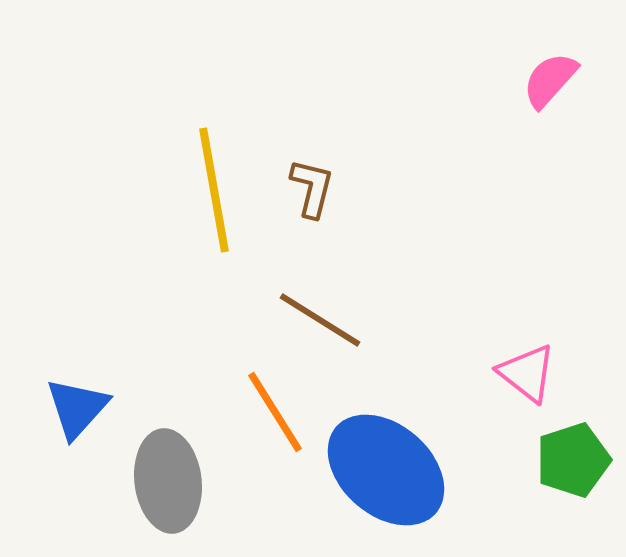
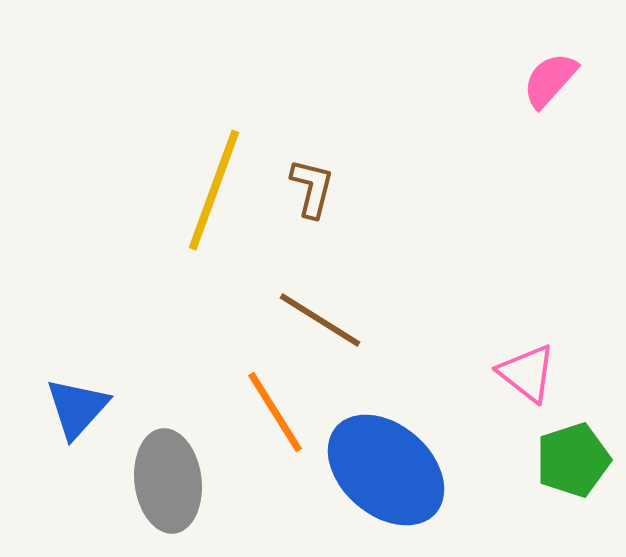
yellow line: rotated 30 degrees clockwise
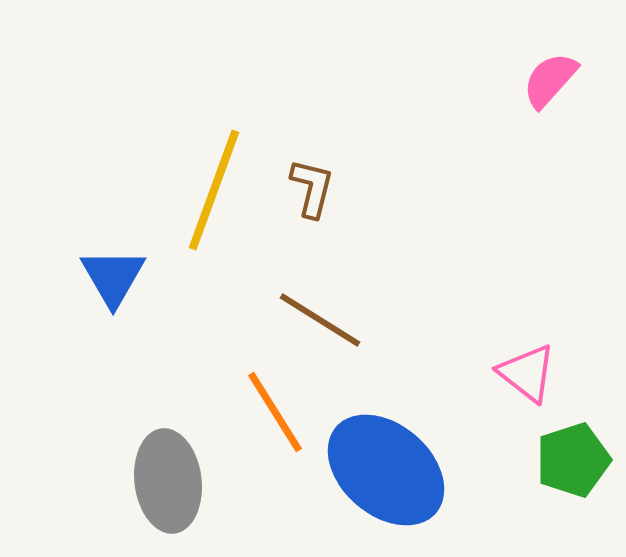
blue triangle: moved 36 px right, 131 px up; rotated 12 degrees counterclockwise
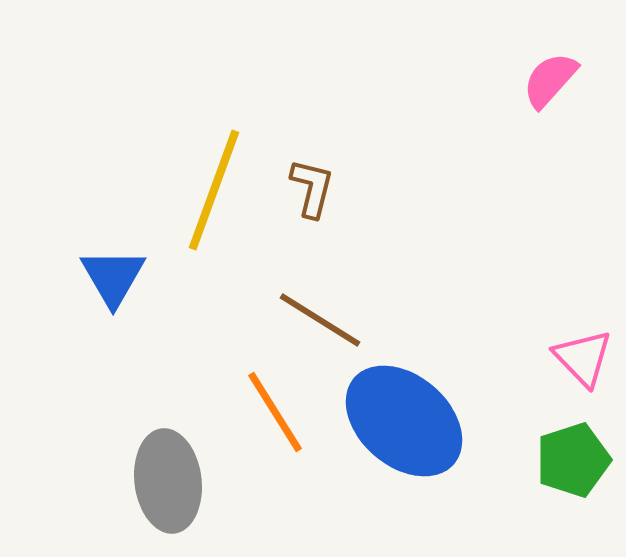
pink triangle: moved 56 px right, 15 px up; rotated 8 degrees clockwise
blue ellipse: moved 18 px right, 49 px up
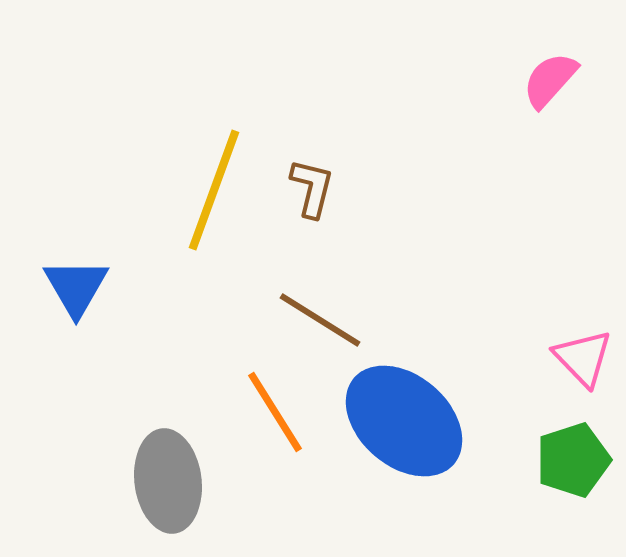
blue triangle: moved 37 px left, 10 px down
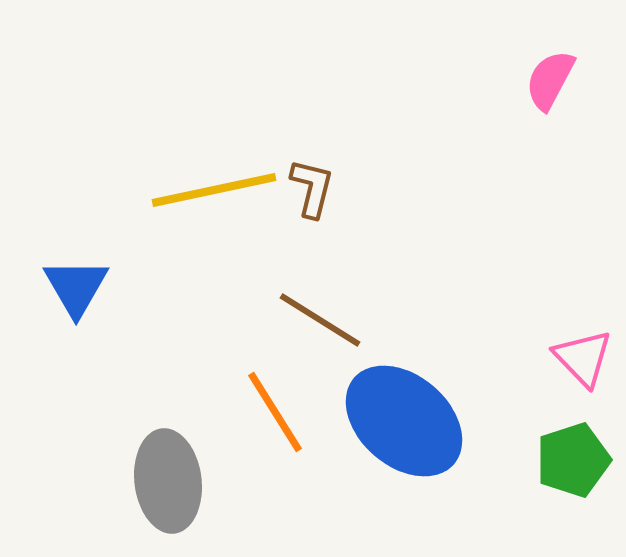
pink semicircle: rotated 14 degrees counterclockwise
yellow line: rotated 58 degrees clockwise
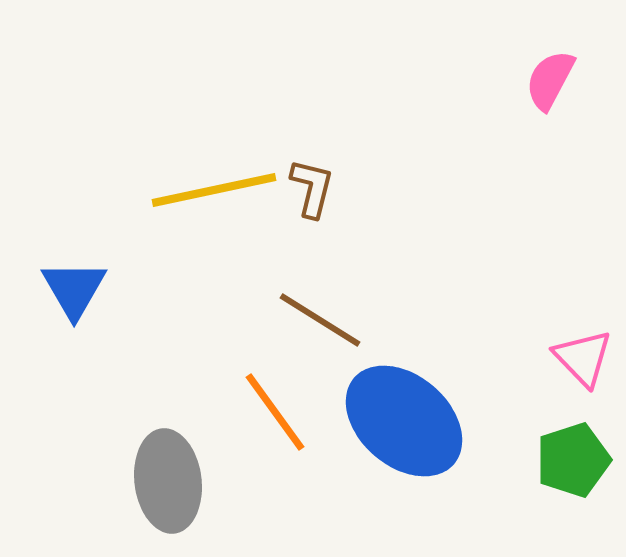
blue triangle: moved 2 px left, 2 px down
orange line: rotated 4 degrees counterclockwise
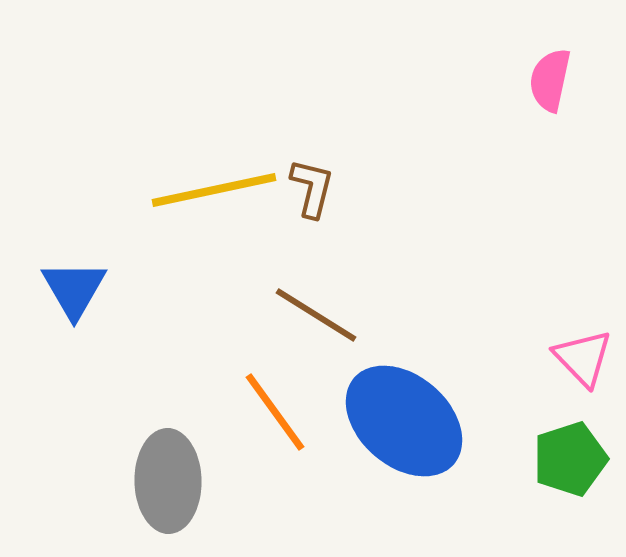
pink semicircle: rotated 16 degrees counterclockwise
brown line: moved 4 px left, 5 px up
green pentagon: moved 3 px left, 1 px up
gray ellipse: rotated 6 degrees clockwise
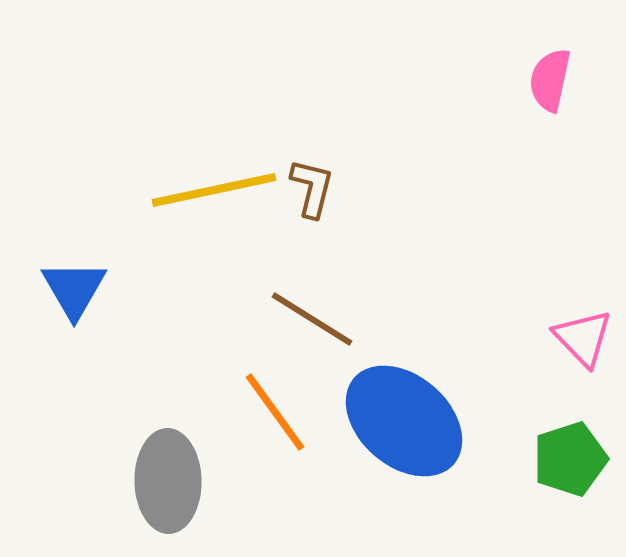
brown line: moved 4 px left, 4 px down
pink triangle: moved 20 px up
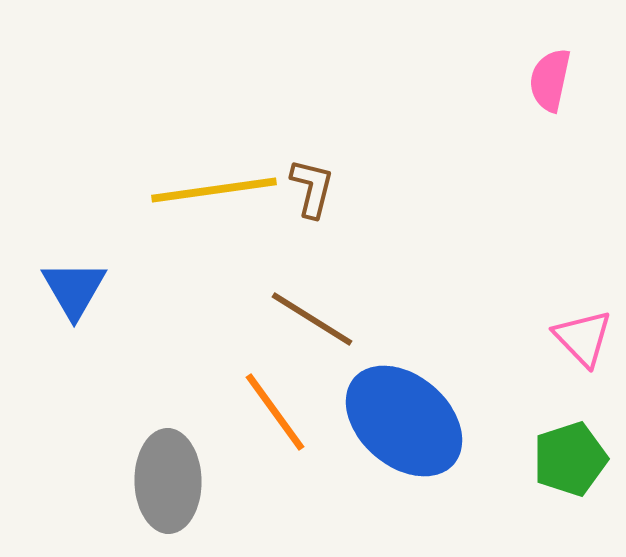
yellow line: rotated 4 degrees clockwise
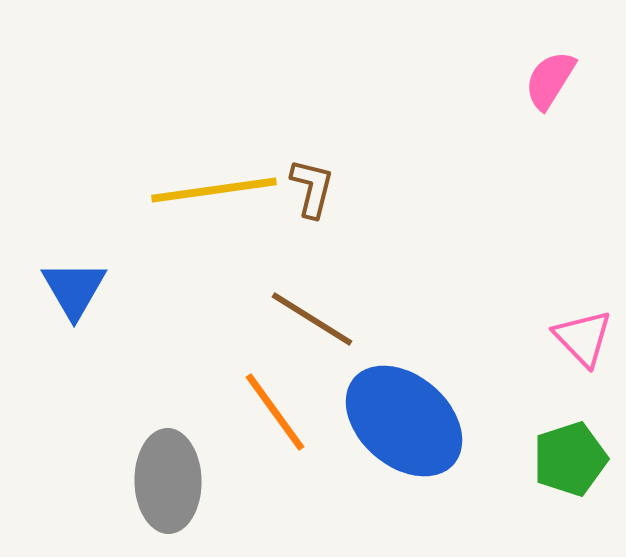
pink semicircle: rotated 20 degrees clockwise
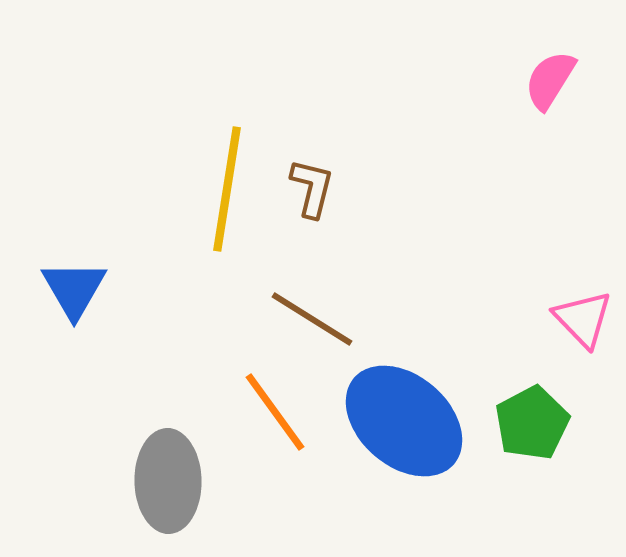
yellow line: moved 13 px right, 1 px up; rotated 73 degrees counterclockwise
pink triangle: moved 19 px up
green pentagon: moved 38 px left, 36 px up; rotated 10 degrees counterclockwise
